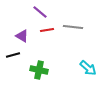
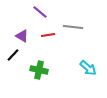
red line: moved 1 px right, 5 px down
black line: rotated 32 degrees counterclockwise
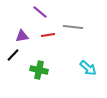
purple triangle: rotated 40 degrees counterclockwise
